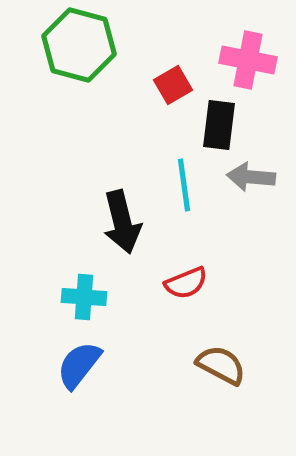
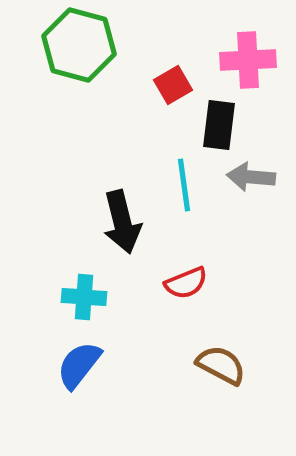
pink cross: rotated 14 degrees counterclockwise
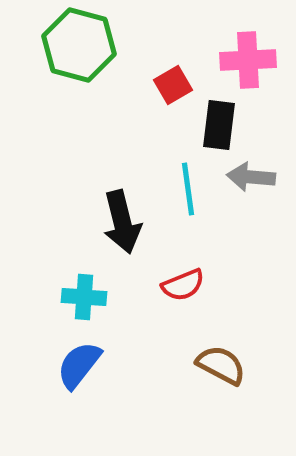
cyan line: moved 4 px right, 4 px down
red semicircle: moved 3 px left, 2 px down
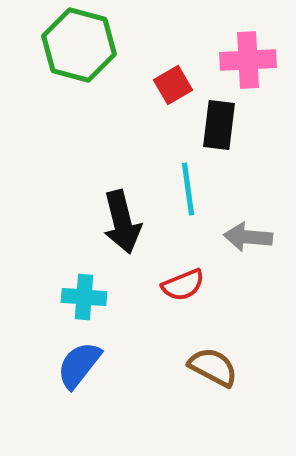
gray arrow: moved 3 px left, 60 px down
brown semicircle: moved 8 px left, 2 px down
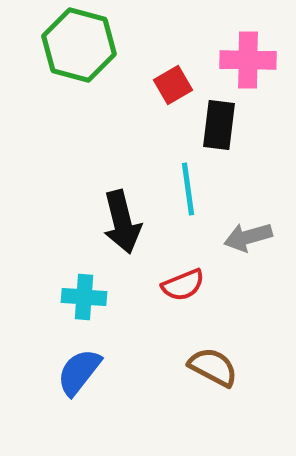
pink cross: rotated 4 degrees clockwise
gray arrow: rotated 21 degrees counterclockwise
blue semicircle: moved 7 px down
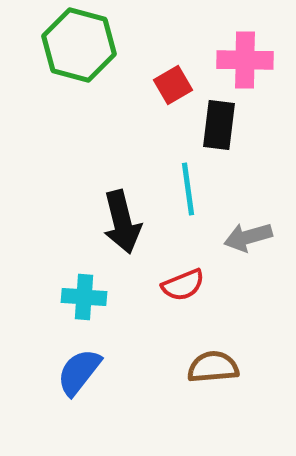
pink cross: moved 3 px left
brown semicircle: rotated 33 degrees counterclockwise
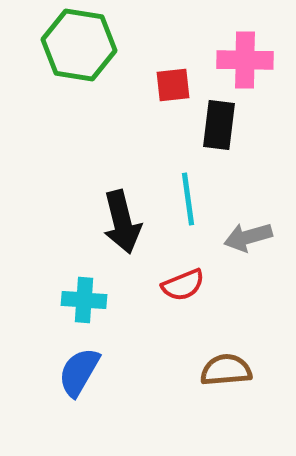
green hexagon: rotated 6 degrees counterclockwise
red square: rotated 24 degrees clockwise
cyan line: moved 10 px down
cyan cross: moved 3 px down
brown semicircle: moved 13 px right, 3 px down
blue semicircle: rotated 8 degrees counterclockwise
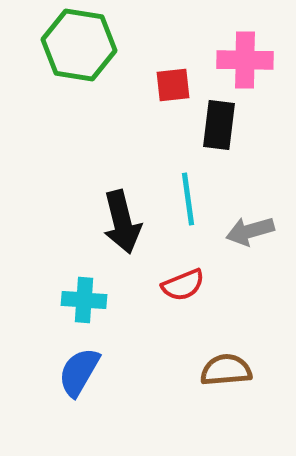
gray arrow: moved 2 px right, 6 px up
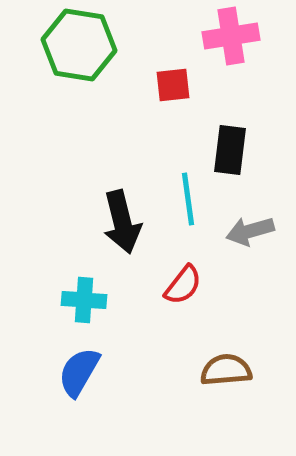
pink cross: moved 14 px left, 24 px up; rotated 10 degrees counterclockwise
black rectangle: moved 11 px right, 25 px down
red semicircle: rotated 30 degrees counterclockwise
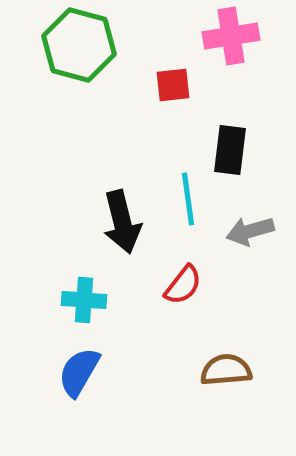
green hexagon: rotated 6 degrees clockwise
